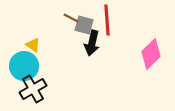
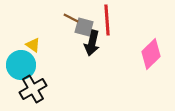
gray square: moved 2 px down
cyan circle: moved 3 px left, 1 px up
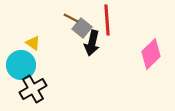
gray square: moved 2 px left, 1 px down; rotated 24 degrees clockwise
yellow triangle: moved 2 px up
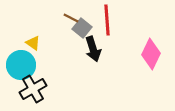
black arrow: moved 1 px right, 6 px down; rotated 30 degrees counterclockwise
pink diamond: rotated 20 degrees counterclockwise
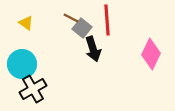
yellow triangle: moved 7 px left, 20 px up
cyan circle: moved 1 px right, 1 px up
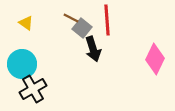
pink diamond: moved 4 px right, 5 px down
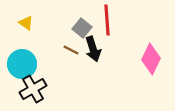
brown line: moved 32 px down
pink diamond: moved 4 px left
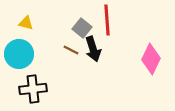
yellow triangle: rotated 21 degrees counterclockwise
cyan circle: moved 3 px left, 10 px up
black cross: rotated 24 degrees clockwise
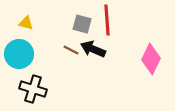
gray square: moved 4 px up; rotated 24 degrees counterclockwise
black arrow: rotated 130 degrees clockwise
black cross: rotated 24 degrees clockwise
